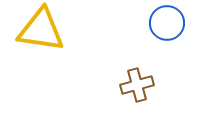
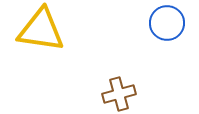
brown cross: moved 18 px left, 9 px down
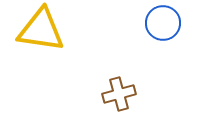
blue circle: moved 4 px left
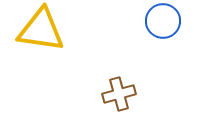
blue circle: moved 2 px up
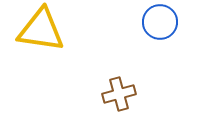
blue circle: moved 3 px left, 1 px down
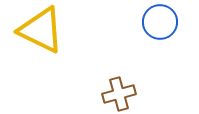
yellow triangle: rotated 18 degrees clockwise
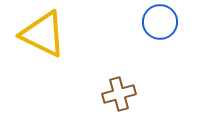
yellow triangle: moved 2 px right, 4 px down
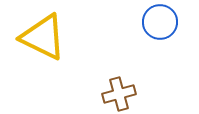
yellow triangle: moved 3 px down
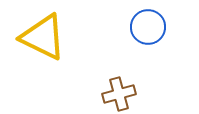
blue circle: moved 12 px left, 5 px down
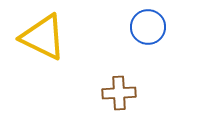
brown cross: moved 1 px up; rotated 12 degrees clockwise
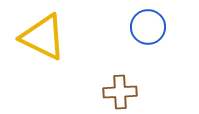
brown cross: moved 1 px right, 1 px up
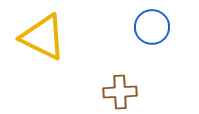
blue circle: moved 4 px right
